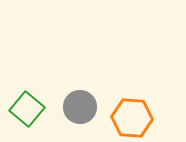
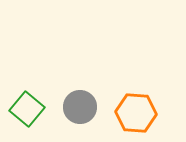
orange hexagon: moved 4 px right, 5 px up
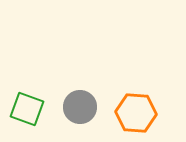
green square: rotated 20 degrees counterclockwise
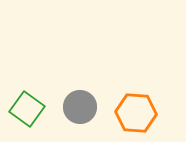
green square: rotated 16 degrees clockwise
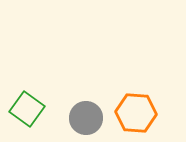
gray circle: moved 6 px right, 11 px down
